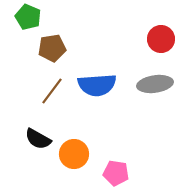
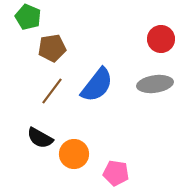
blue semicircle: rotated 48 degrees counterclockwise
black semicircle: moved 2 px right, 1 px up
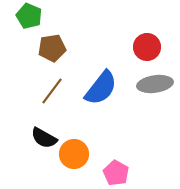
green pentagon: moved 1 px right, 1 px up
red circle: moved 14 px left, 8 px down
blue semicircle: moved 4 px right, 3 px down
black semicircle: moved 4 px right
pink pentagon: rotated 20 degrees clockwise
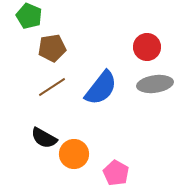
brown line: moved 4 px up; rotated 20 degrees clockwise
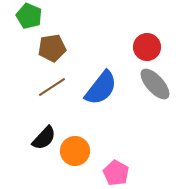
gray ellipse: rotated 56 degrees clockwise
black semicircle: rotated 76 degrees counterclockwise
orange circle: moved 1 px right, 3 px up
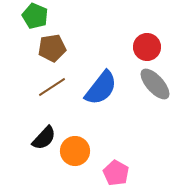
green pentagon: moved 6 px right
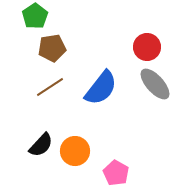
green pentagon: rotated 15 degrees clockwise
brown line: moved 2 px left
black semicircle: moved 3 px left, 7 px down
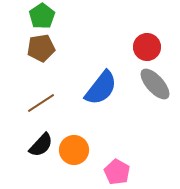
green pentagon: moved 7 px right
brown pentagon: moved 11 px left
brown line: moved 9 px left, 16 px down
orange circle: moved 1 px left, 1 px up
pink pentagon: moved 1 px right, 1 px up
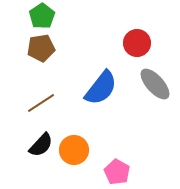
red circle: moved 10 px left, 4 px up
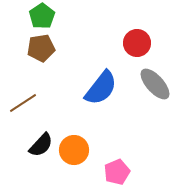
brown line: moved 18 px left
pink pentagon: rotated 20 degrees clockwise
